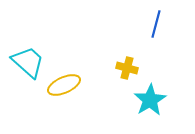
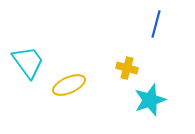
cyan trapezoid: rotated 12 degrees clockwise
yellow ellipse: moved 5 px right
cyan star: rotated 12 degrees clockwise
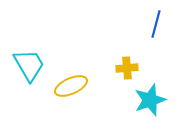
cyan trapezoid: moved 1 px right, 3 px down; rotated 6 degrees clockwise
yellow cross: rotated 20 degrees counterclockwise
yellow ellipse: moved 2 px right, 1 px down
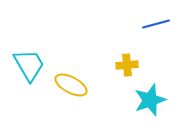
blue line: rotated 60 degrees clockwise
yellow cross: moved 3 px up
yellow ellipse: moved 1 px up; rotated 52 degrees clockwise
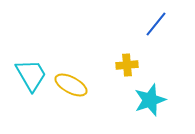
blue line: rotated 36 degrees counterclockwise
cyan trapezoid: moved 2 px right, 10 px down
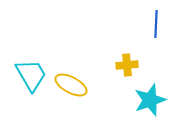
blue line: rotated 36 degrees counterclockwise
